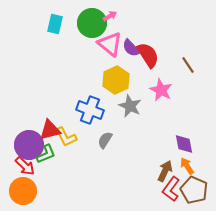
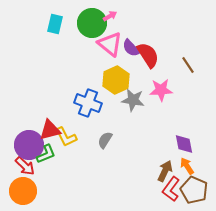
pink star: rotated 30 degrees counterclockwise
gray star: moved 3 px right, 6 px up; rotated 15 degrees counterclockwise
blue cross: moved 2 px left, 7 px up
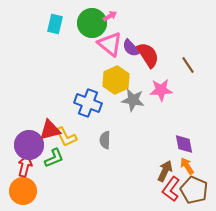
gray semicircle: rotated 30 degrees counterclockwise
green L-shape: moved 8 px right, 4 px down
red arrow: rotated 120 degrees counterclockwise
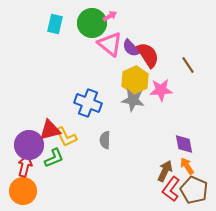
yellow hexagon: moved 19 px right
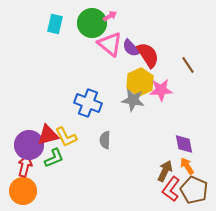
yellow hexagon: moved 5 px right, 2 px down
red triangle: moved 2 px left, 5 px down
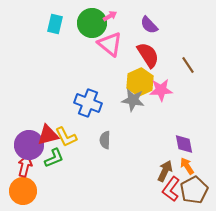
purple semicircle: moved 18 px right, 23 px up
brown pentagon: rotated 20 degrees clockwise
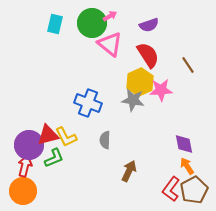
purple semicircle: rotated 66 degrees counterclockwise
brown arrow: moved 36 px left
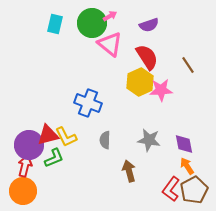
red semicircle: moved 1 px left, 2 px down
gray star: moved 16 px right, 40 px down
brown arrow: rotated 40 degrees counterclockwise
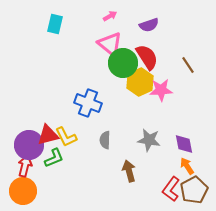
green circle: moved 31 px right, 40 px down
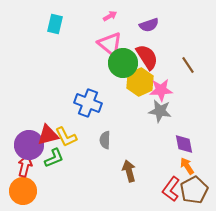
gray star: moved 11 px right, 29 px up
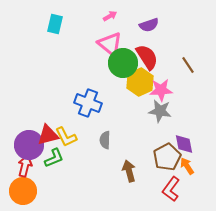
brown pentagon: moved 27 px left, 33 px up
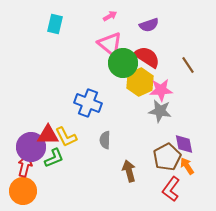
red semicircle: rotated 24 degrees counterclockwise
red triangle: rotated 15 degrees clockwise
purple circle: moved 2 px right, 2 px down
